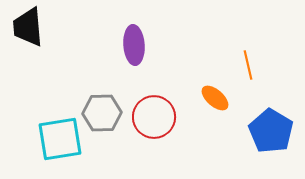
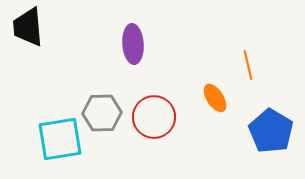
purple ellipse: moved 1 px left, 1 px up
orange ellipse: rotated 16 degrees clockwise
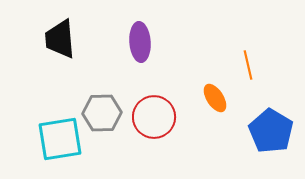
black trapezoid: moved 32 px right, 12 px down
purple ellipse: moved 7 px right, 2 px up
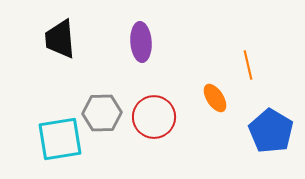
purple ellipse: moved 1 px right
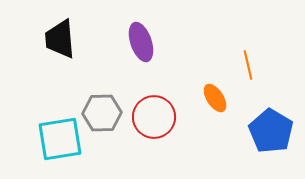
purple ellipse: rotated 15 degrees counterclockwise
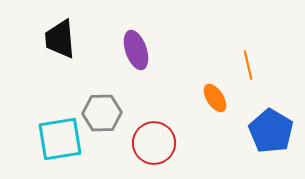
purple ellipse: moved 5 px left, 8 px down
red circle: moved 26 px down
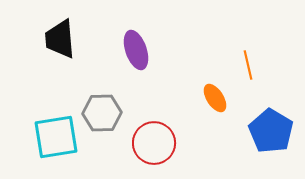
cyan square: moved 4 px left, 2 px up
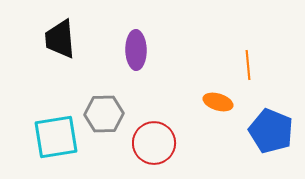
purple ellipse: rotated 18 degrees clockwise
orange line: rotated 8 degrees clockwise
orange ellipse: moved 3 px right, 4 px down; rotated 40 degrees counterclockwise
gray hexagon: moved 2 px right, 1 px down
blue pentagon: rotated 9 degrees counterclockwise
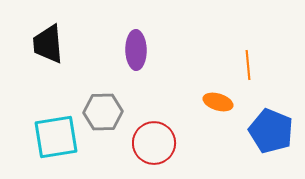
black trapezoid: moved 12 px left, 5 px down
gray hexagon: moved 1 px left, 2 px up
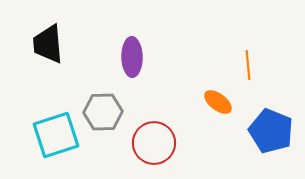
purple ellipse: moved 4 px left, 7 px down
orange ellipse: rotated 20 degrees clockwise
cyan square: moved 2 px up; rotated 9 degrees counterclockwise
